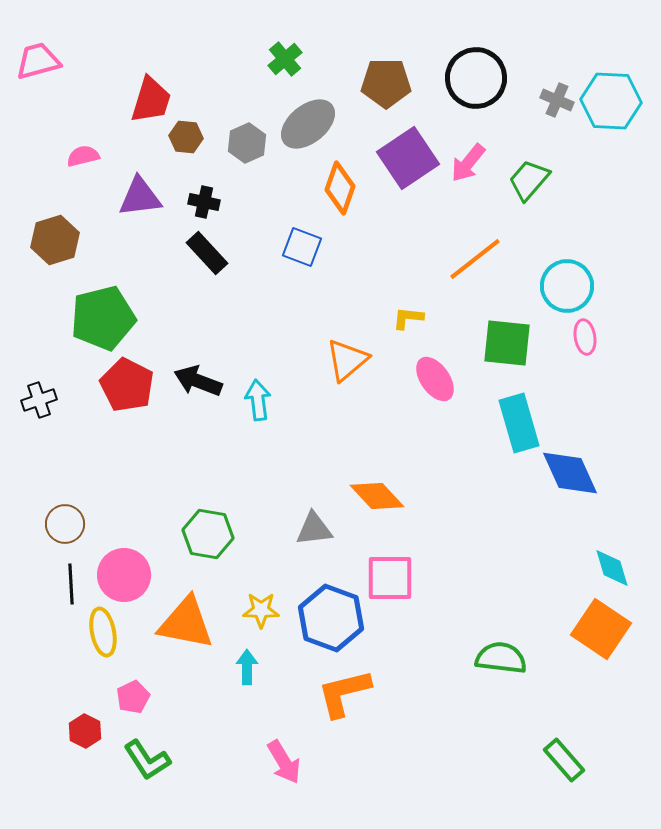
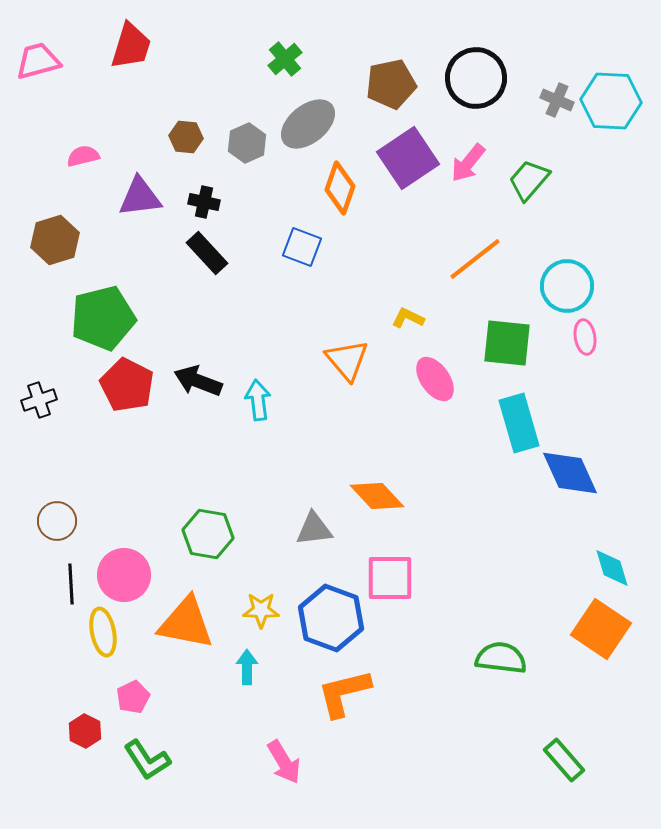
brown pentagon at (386, 83): moved 5 px right, 1 px down; rotated 12 degrees counterclockwise
red trapezoid at (151, 100): moved 20 px left, 54 px up
yellow L-shape at (408, 318): rotated 20 degrees clockwise
orange triangle at (347, 360): rotated 30 degrees counterclockwise
brown circle at (65, 524): moved 8 px left, 3 px up
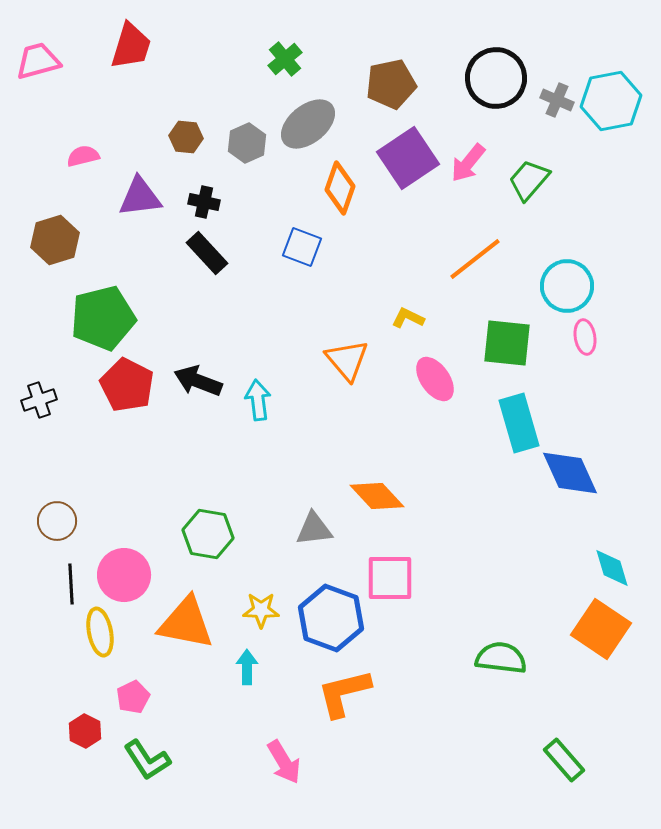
black circle at (476, 78): moved 20 px right
cyan hexagon at (611, 101): rotated 14 degrees counterclockwise
yellow ellipse at (103, 632): moved 3 px left
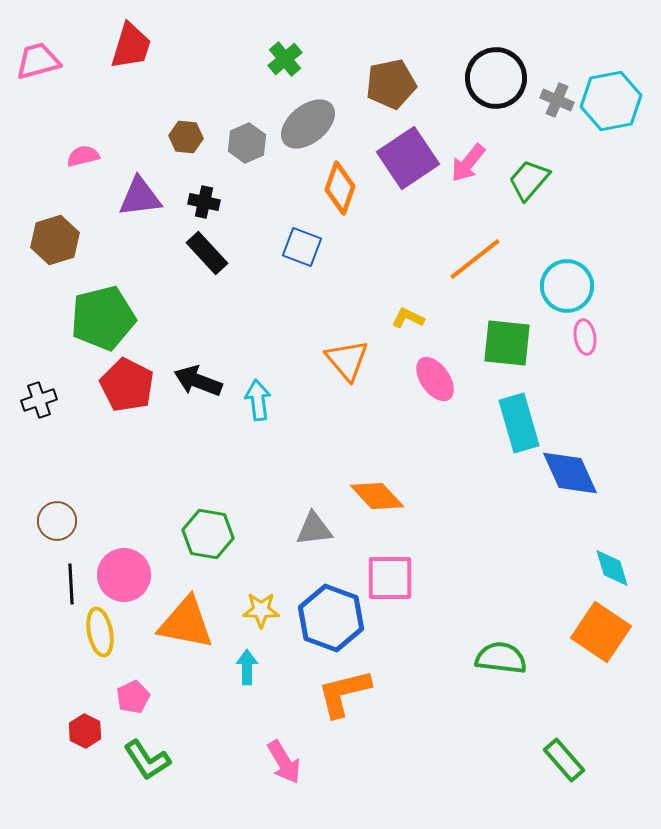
orange square at (601, 629): moved 3 px down
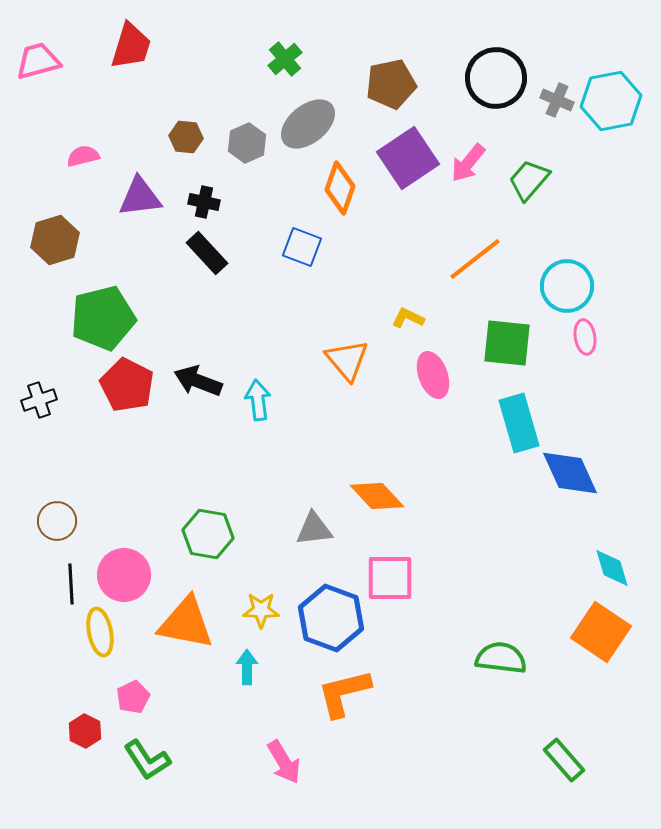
pink ellipse at (435, 379): moved 2 px left, 4 px up; rotated 15 degrees clockwise
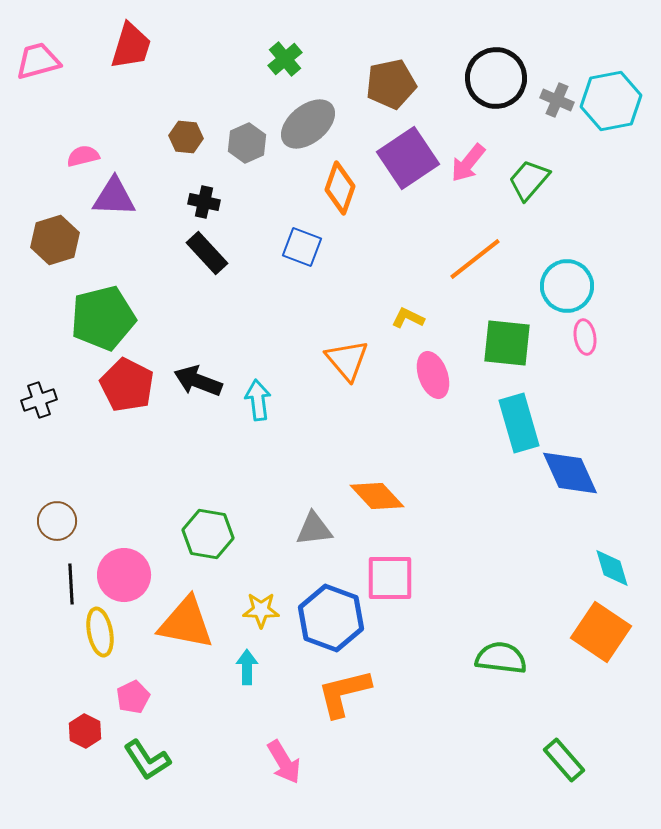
purple triangle at (140, 197): moved 26 px left; rotated 9 degrees clockwise
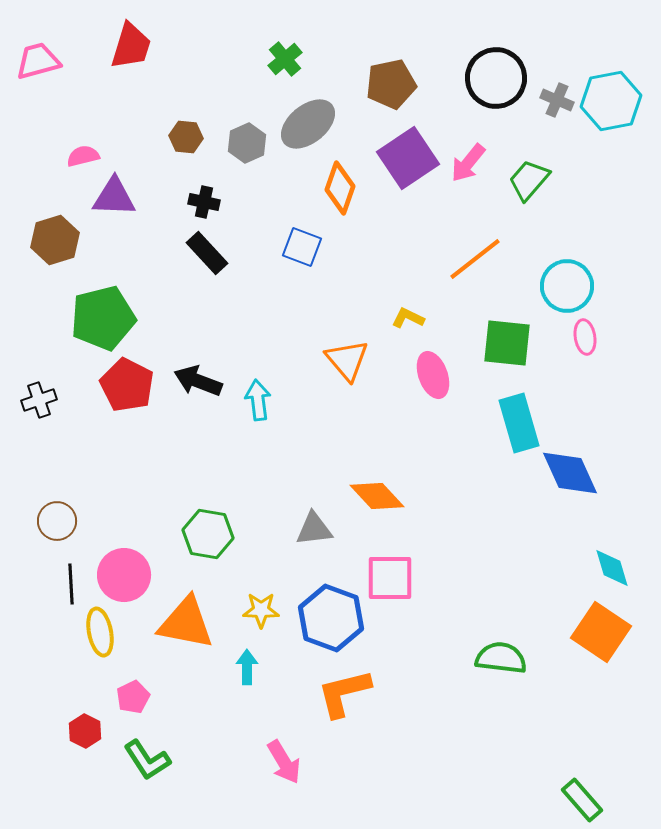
green rectangle at (564, 760): moved 18 px right, 40 px down
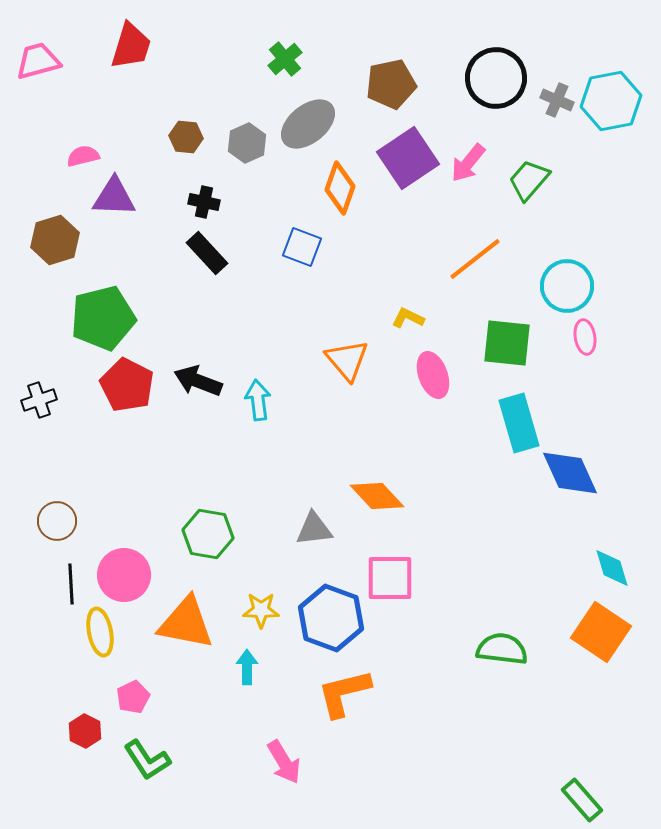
green semicircle at (501, 658): moved 1 px right, 9 px up
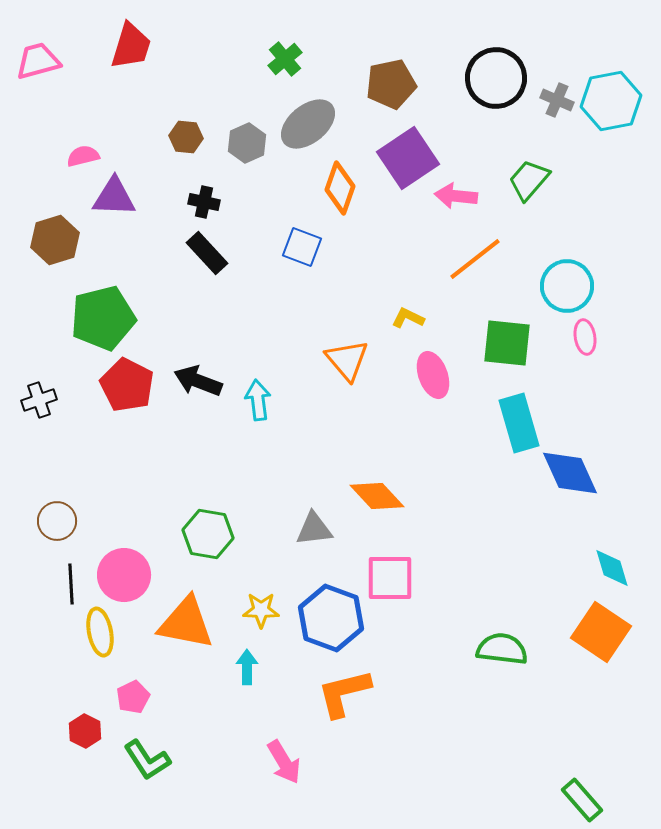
pink arrow at (468, 163): moved 12 px left, 33 px down; rotated 57 degrees clockwise
